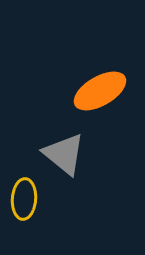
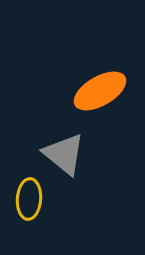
yellow ellipse: moved 5 px right
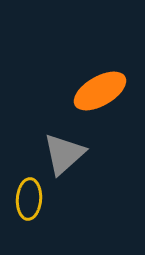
gray triangle: rotated 39 degrees clockwise
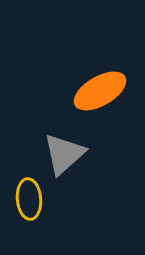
yellow ellipse: rotated 9 degrees counterclockwise
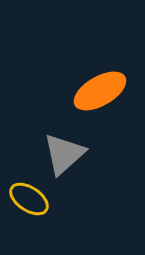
yellow ellipse: rotated 51 degrees counterclockwise
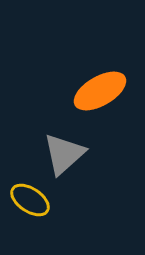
yellow ellipse: moved 1 px right, 1 px down
